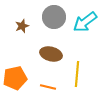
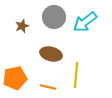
yellow line: moved 1 px left, 1 px down
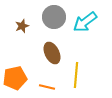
brown ellipse: moved 1 px right, 1 px up; rotated 50 degrees clockwise
orange line: moved 1 px left
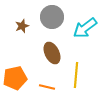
gray circle: moved 2 px left
cyan arrow: moved 6 px down
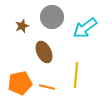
brown ellipse: moved 8 px left, 1 px up
orange pentagon: moved 5 px right, 5 px down
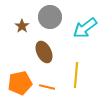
gray circle: moved 2 px left
brown star: rotated 16 degrees counterclockwise
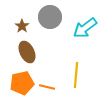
brown ellipse: moved 17 px left
orange pentagon: moved 2 px right
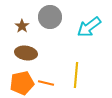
cyan arrow: moved 4 px right, 1 px up
brown ellipse: moved 1 px left, 1 px down; rotated 55 degrees counterclockwise
orange line: moved 1 px left, 4 px up
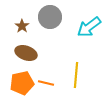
brown ellipse: rotated 10 degrees clockwise
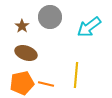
orange line: moved 1 px down
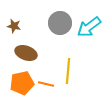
gray circle: moved 10 px right, 6 px down
brown star: moved 8 px left; rotated 24 degrees counterclockwise
yellow line: moved 8 px left, 4 px up
